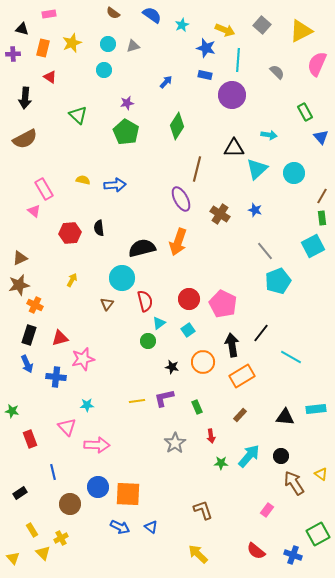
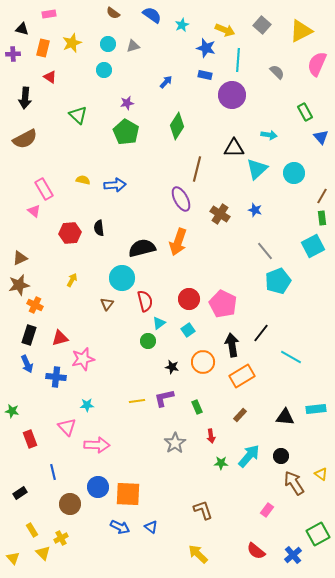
blue cross at (293, 555): rotated 30 degrees clockwise
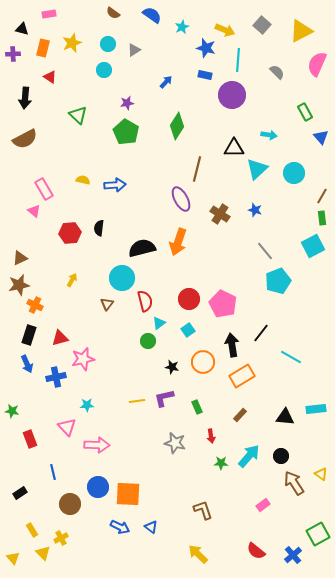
cyan star at (182, 25): moved 2 px down
gray triangle at (133, 46): moved 1 px right, 4 px down; rotated 16 degrees counterclockwise
black semicircle at (99, 228): rotated 14 degrees clockwise
blue cross at (56, 377): rotated 18 degrees counterclockwise
gray star at (175, 443): rotated 25 degrees counterclockwise
pink rectangle at (267, 510): moved 4 px left, 5 px up; rotated 16 degrees clockwise
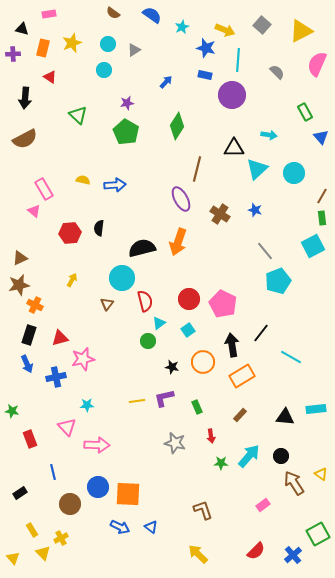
red semicircle at (256, 551): rotated 84 degrees counterclockwise
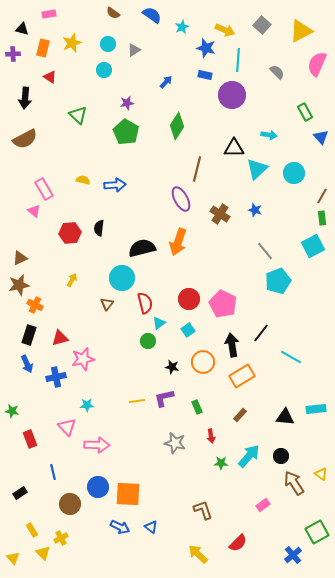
red semicircle at (145, 301): moved 2 px down
green square at (318, 534): moved 1 px left, 2 px up
red semicircle at (256, 551): moved 18 px left, 8 px up
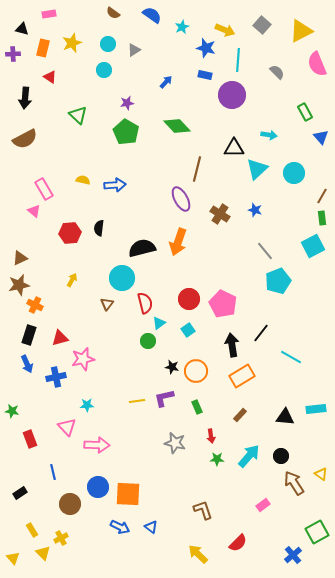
pink semicircle at (317, 64): rotated 45 degrees counterclockwise
green diamond at (177, 126): rotated 76 degrees counterclockwise
orange circle at (203, 362): moved 7 px left, 9 px down
green star at (221, 463): moved 4 px left, 4 px up
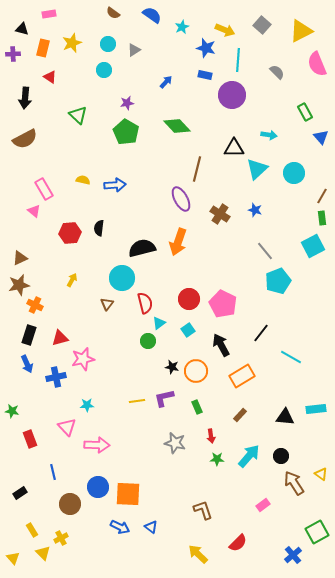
black arrow at (232, 345): moved 11 px left; rotated 20 degrees counterclockwise
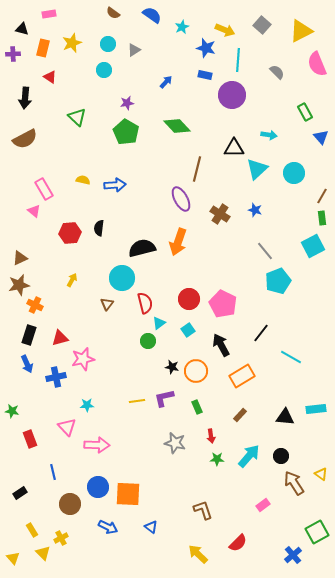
green triangle at (78, 115): moved 1 px left, 2 px down
blue arrow at (120, 527): moved 12 px left
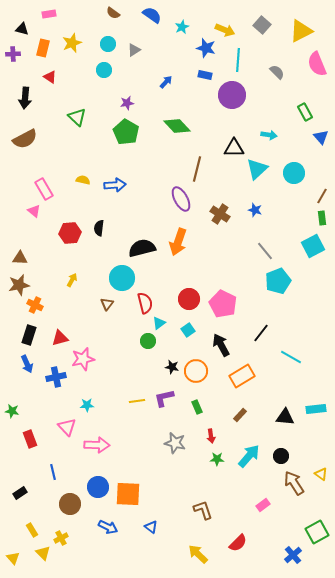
brown triangle at (20, 258): rotated 28 degrees clockwise
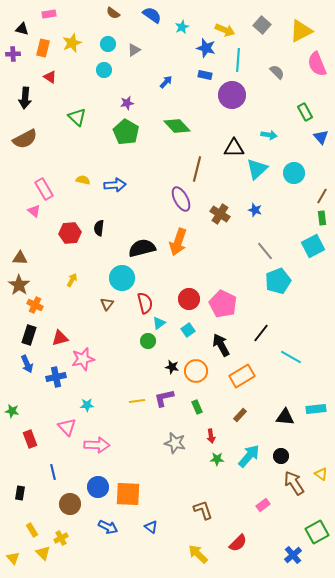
brown star at (19, 285): rotated 25 degrees counterclockwise
black rectangle at (20, 493): rotated 48 degrees counterclockwise
